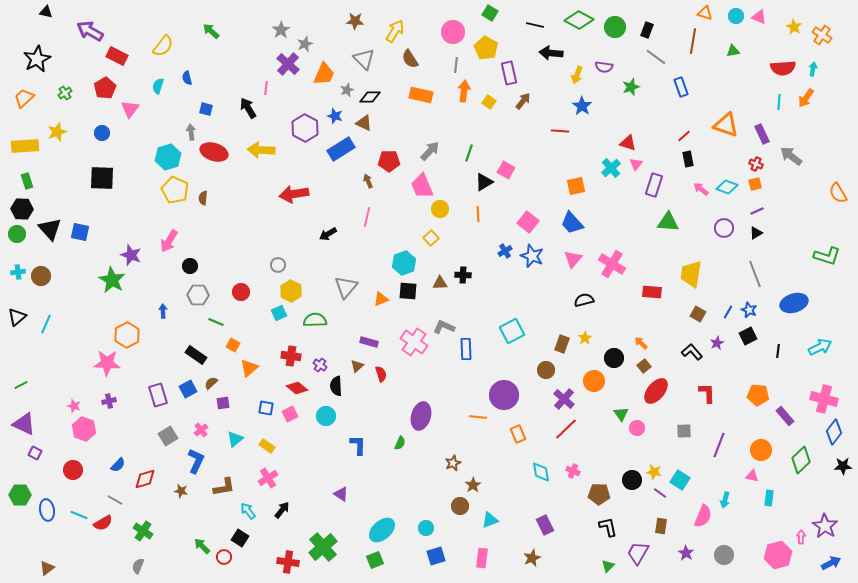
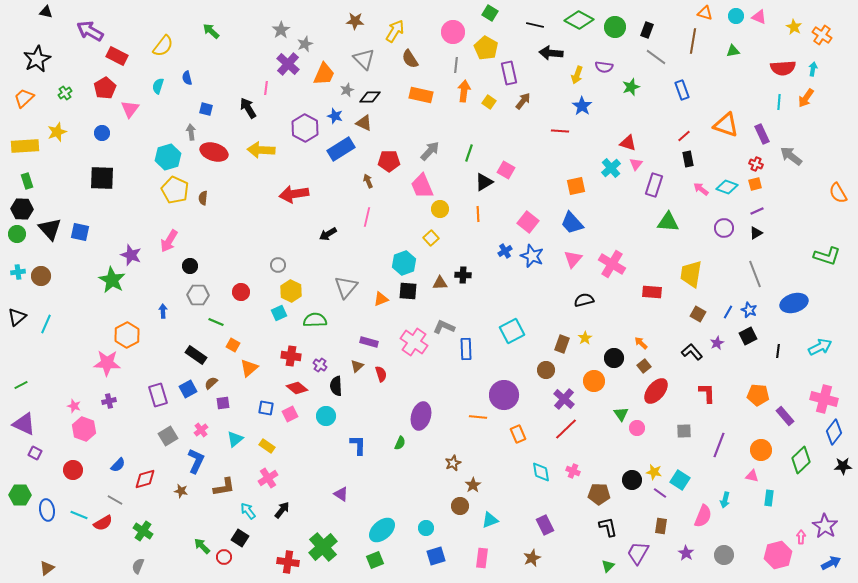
blue rectangle at (681, 87): moved 1 px right, 3 px down
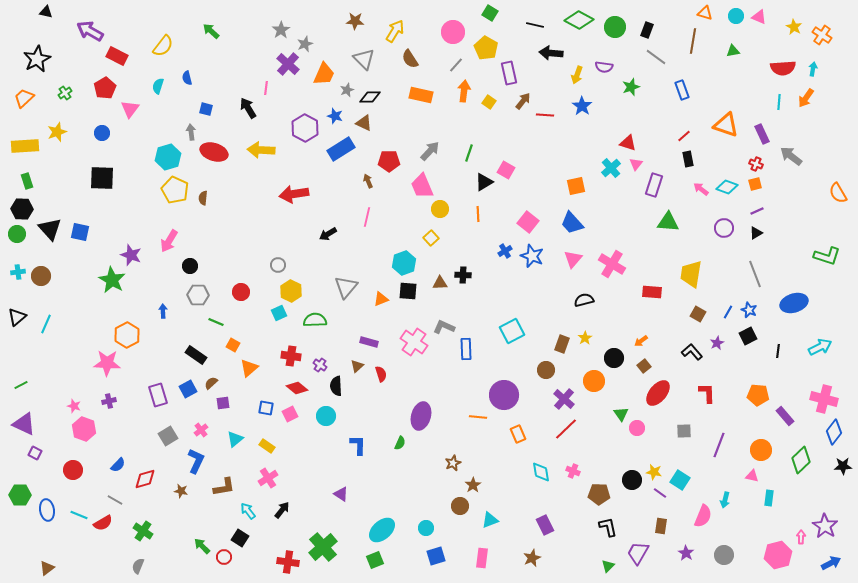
gray line at (456, 65): rotated 35 degrees clockwise
red line at (560, 131): moved 15 px left, 16 px up
orange arrow at (641, 343): moved 2 px up; rotated 80 degrees counterclockwise
red ellipse at (656, 391): moved 2 px right, 2 px down
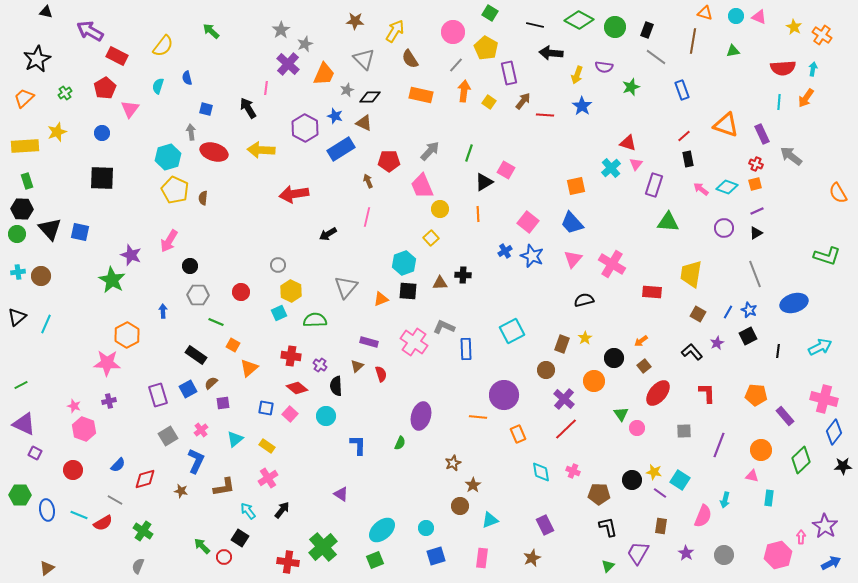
orange pentagon at (758, 395): moved 2 px left
pink square at (290, 414): rotated 21 degrees counterclockwise
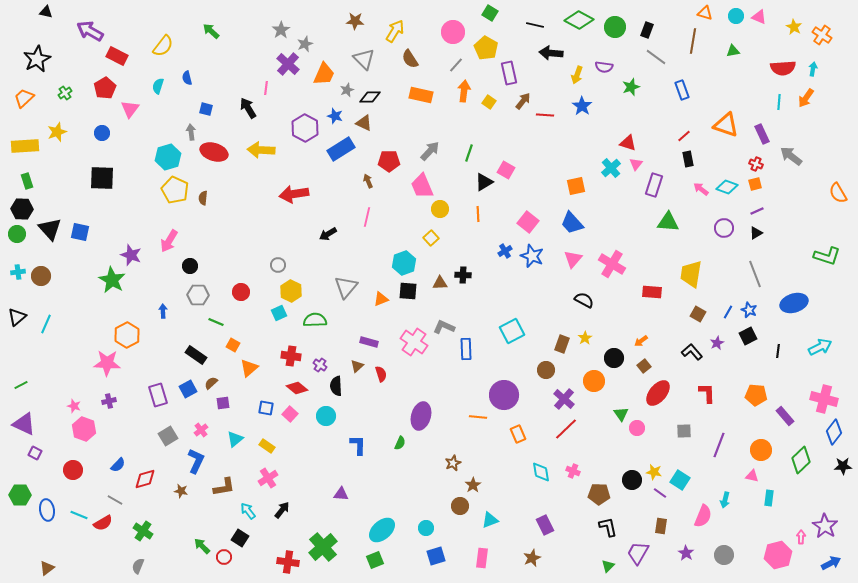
black semicircle at (584, 300): rotated 42 degrees clockwise
purple triangle at (341, 494): rotated 28 degrees counterclockwise
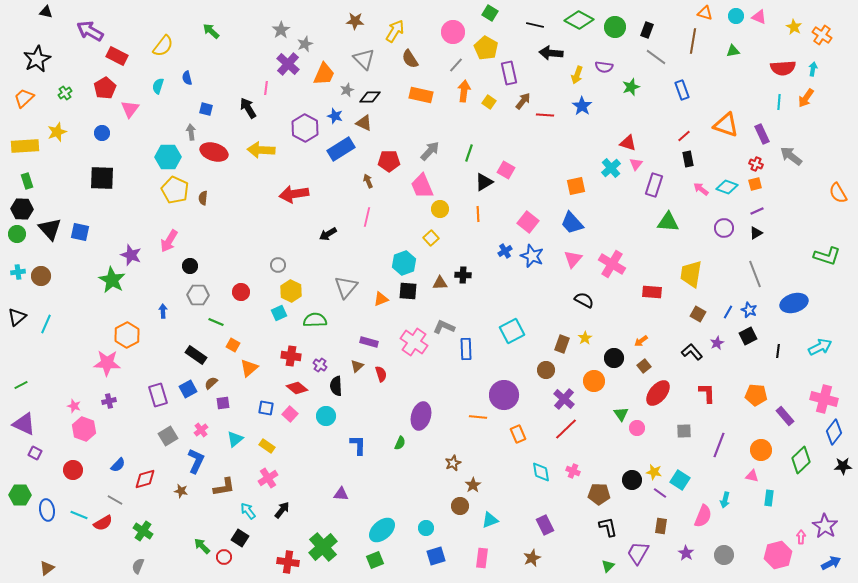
cyan hexagon at (168, 157): rotated 15 degrees clockwise
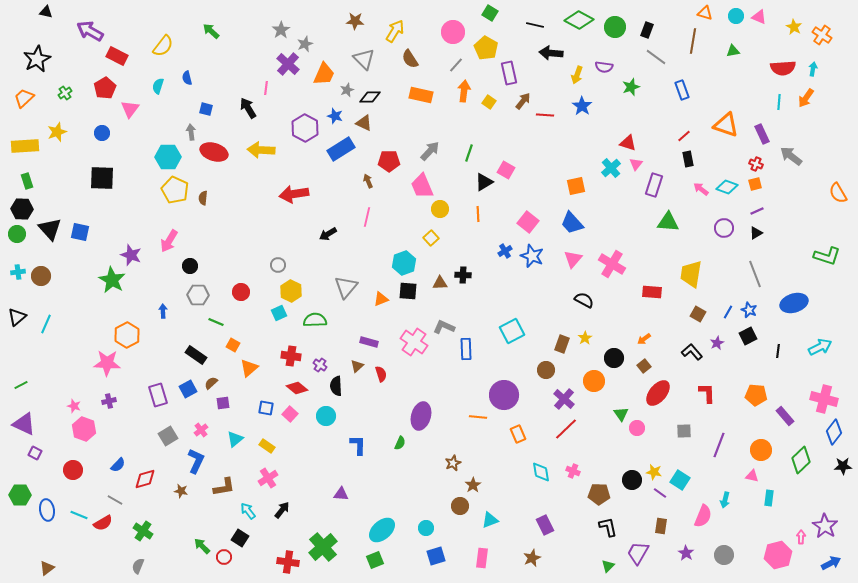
orange arrow at (641, 341): moved 3 px right, 2 px up
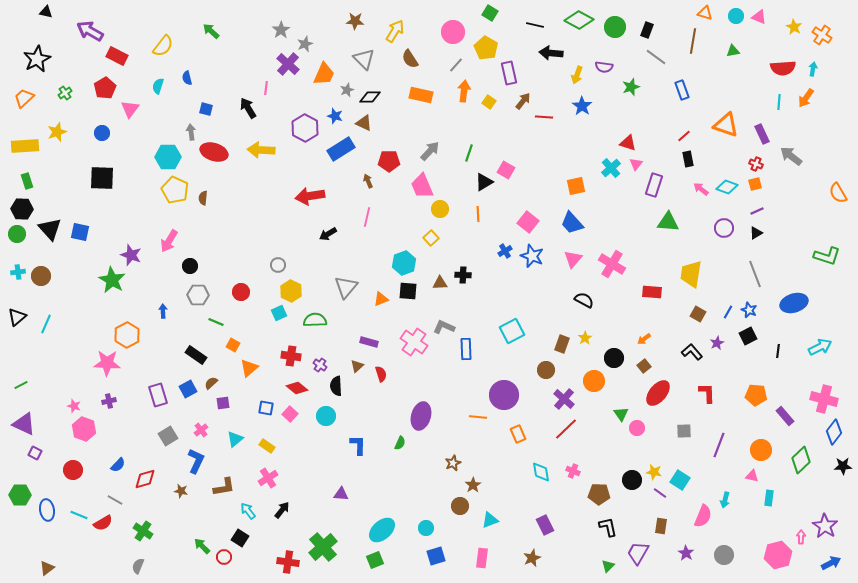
red line at (545, 115): moved 1 px left, 2 px down
red arrow at (294, 194): moved 16 px right, 2 px down
